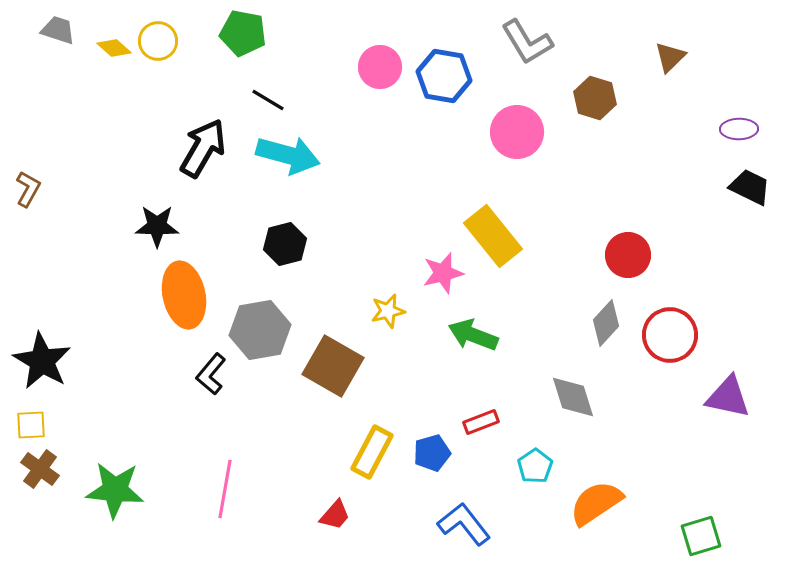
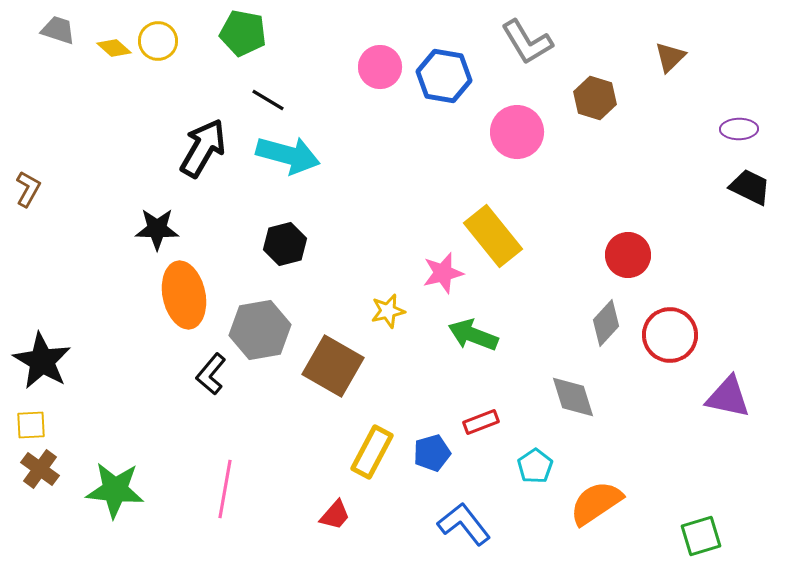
black star at (157, 226): moved 3 px down
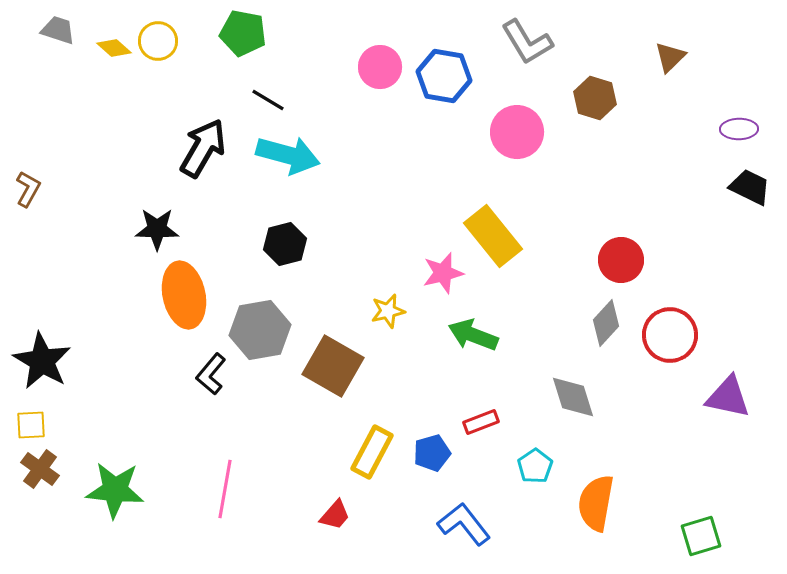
red circle at (628, 255): moved 7 px left, 5 px down
orange semicircle at (596, 503): rotated 46 degrees counterclockwise
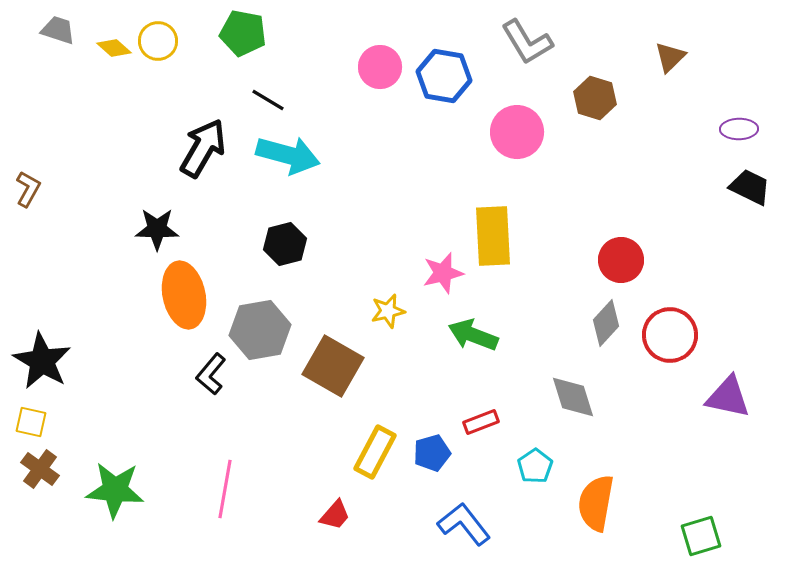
yellow rectangle at (493, 236): rotated 36 degrees clockwise
yellow square at (31, 425): moved 3 px up; rotated 16 degrees clockwise
yellow rectangle at (372, 452): moved 3 px right
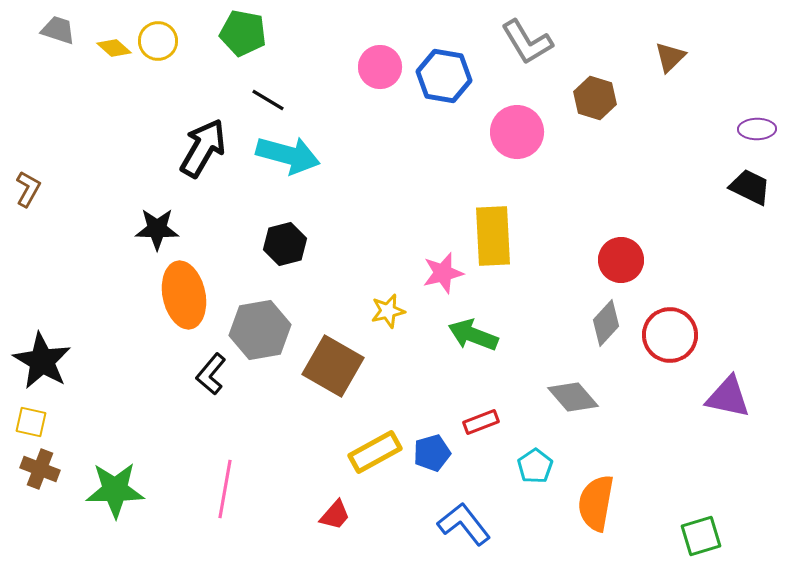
purple ellipse at (739, 129): moved 18 px right
gray diamond at (573, 397): rotated 24 degrees counterclockwise
yellow rectangle at (375, 452): rotated 33 degrees clockwise
brown cross at (40, 469): rotated 15 degrees counterclockwise
green star at (115, 490): rotated 6 degrees counterclockwise
